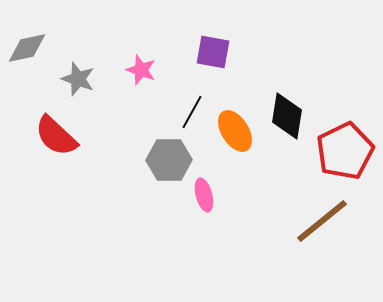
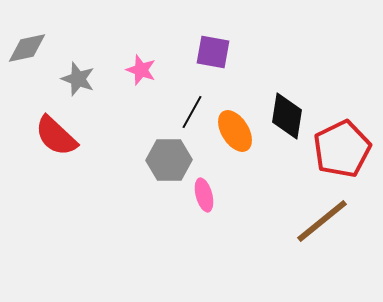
red pentagon: moved 3 px left, 2 px up
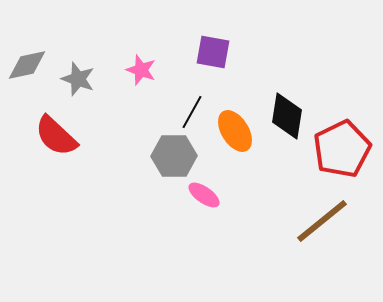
gray diamond: moved 17 px down
gray hexagon: moved 5 px right, 4 px up
pink ellipse: rotated 40 degrees counterclockwise
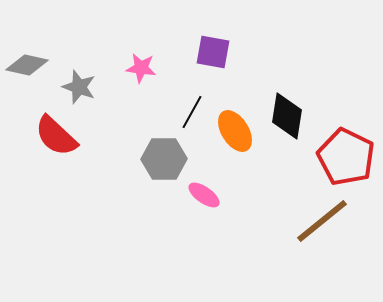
gray diamond: rotated 24 degrees clockwise
pink star: moved 2 px up; rotated 12 degrees counterclockwise
gray star: moved 1 px right, 8 px down
red pentagon: moved 4 px right, 8 px down; rotated 20 degrees counterclockwise
gray hexagon: moved 10 px left, 3 px down
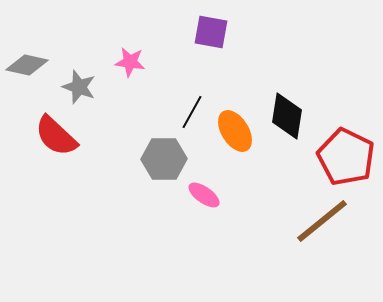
purple square: moved 2 px left, 20 px up
pink star: moved 11 px left, 6 px up
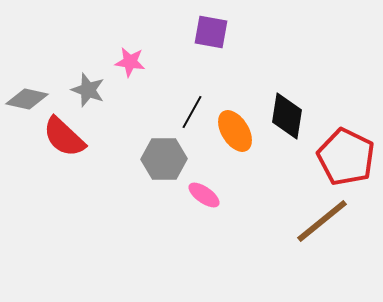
gray diamond: moved 34 px down
gray star: moved 9 px right, 3 px down
red semicircle: moved 8 px right, 1 px down
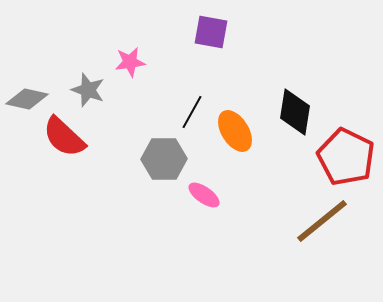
pink star: rotated 16 degrees counterclockwise
black diamond: moved 8 px right, 4 px up
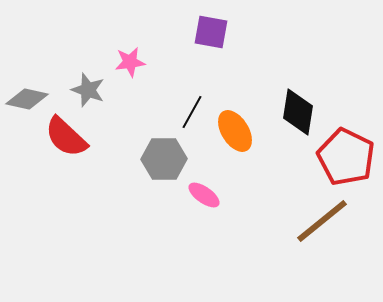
black diamond: moved 3 px right
red semicircle: moved 2 px right
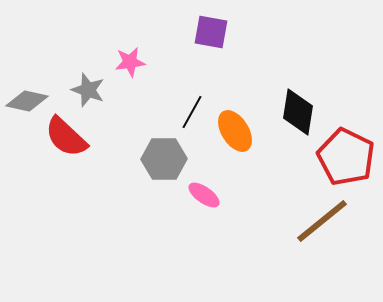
gray diamond: moved 2 px down
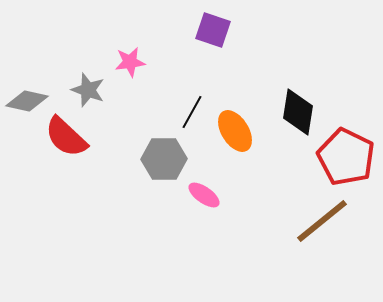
purple square: moved 2 px right, 2 px up; rotated 9 degrees clockwise
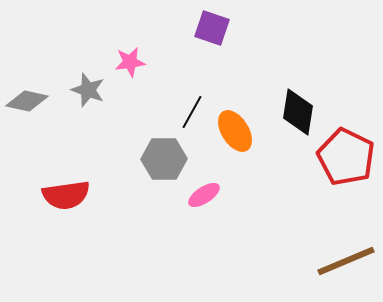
purple square: moved 1 px left, 2 px up
red semicircle: moved 58 px down; rotated 51 degrees counterclockwise
pink ellipse: rotated 68 degrees counterclockwise
brown line: moved 24 px right, 40 px down; rotated 16 degrees clockwise
